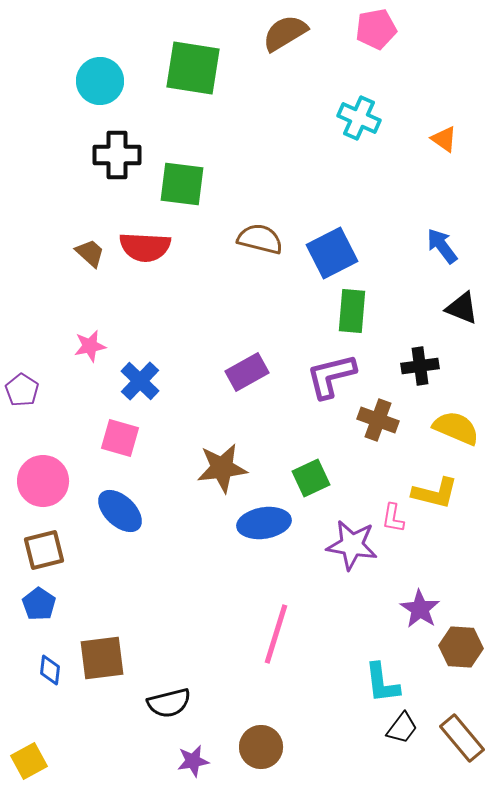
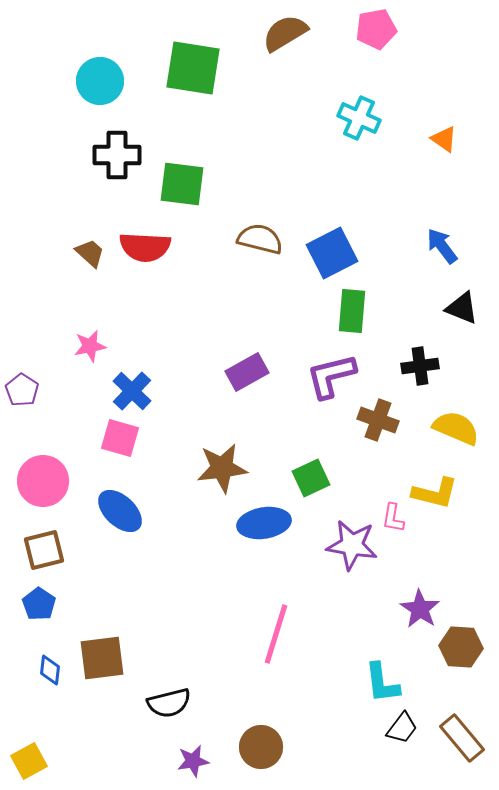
blue cross at (140, 381): moved 8 px left, 10 px down
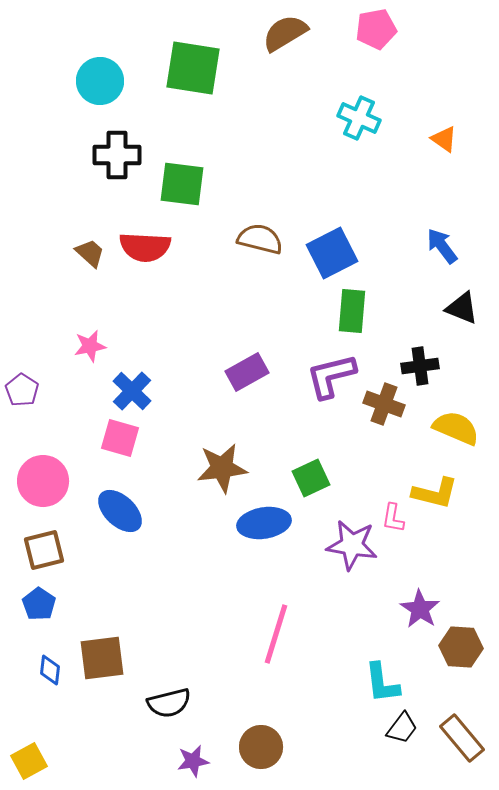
brown cross at (378, 420): moved 6 px right, 16 px up
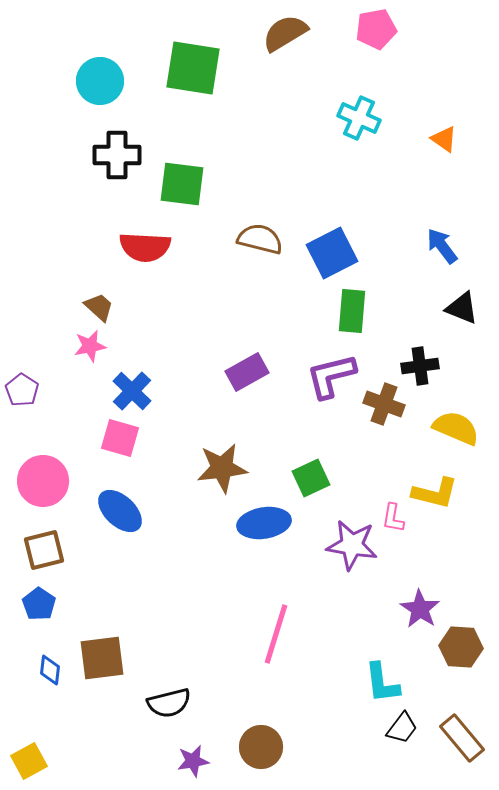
brown trapezoid at (90, 253): moved 9 px right, 54 px down
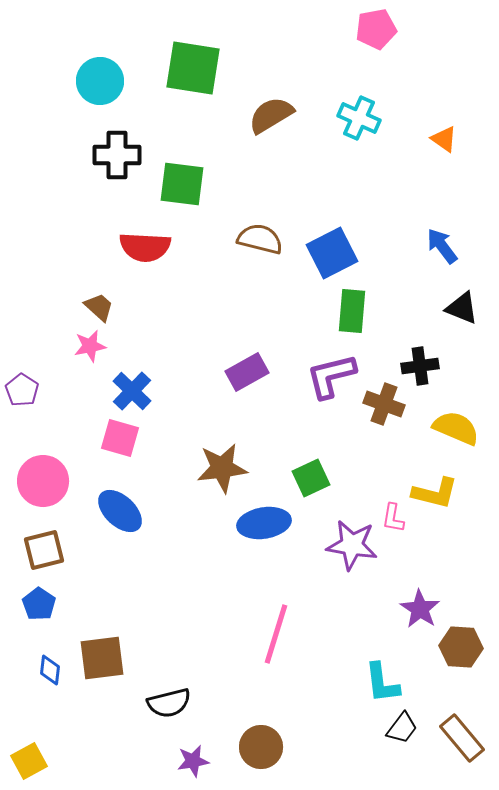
brown semicircle at (285, 33): moved 14 px left, 82 px down
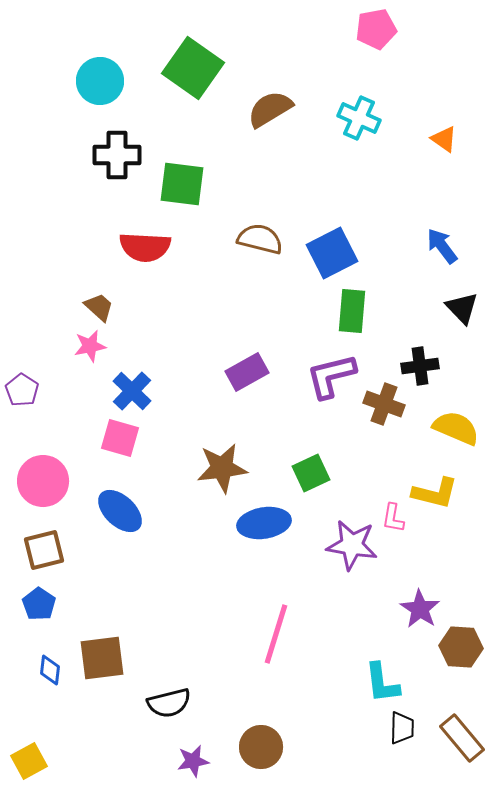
green square at (193, 68): rotated 26 degrees clockwise
brown semicircle at (271, 115): moved 1 px left, 6 px up
black triangle at (462, 308): rotated 24 degrees clockwise
green square at (311, 478): moved 5 px up
black trapezoid at (402, 728): rotated 36 degrees counterclockwise
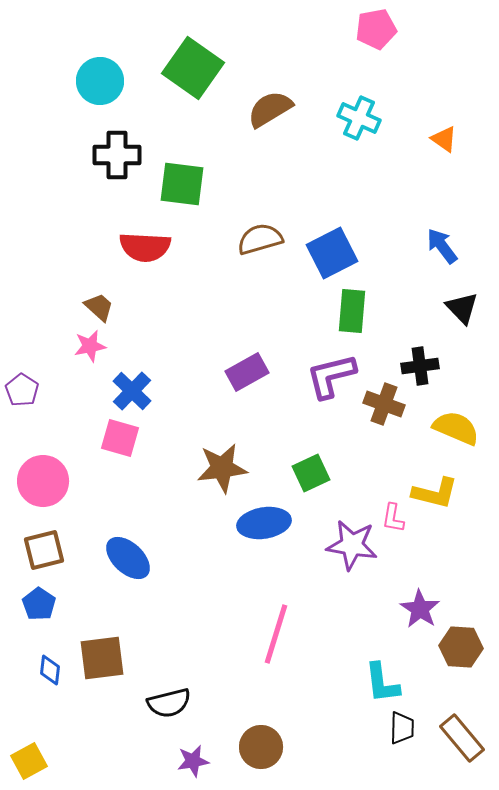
brown semicircle at (260, 239): rotated 30 degrees counterclockwise
blue ellipse at (120, 511): moved 8 px right, 47 px down
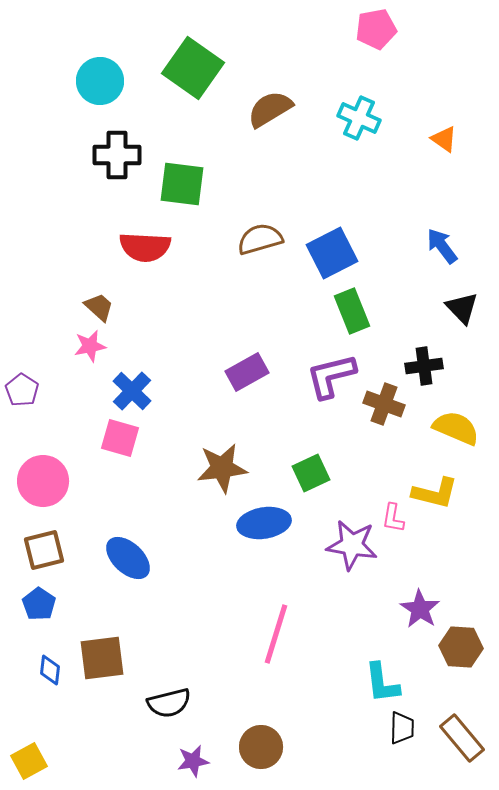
green rectangle at (352, 311): rotated 27 degrees counterclockwise
black cross at (420, 366): moved 4 px right
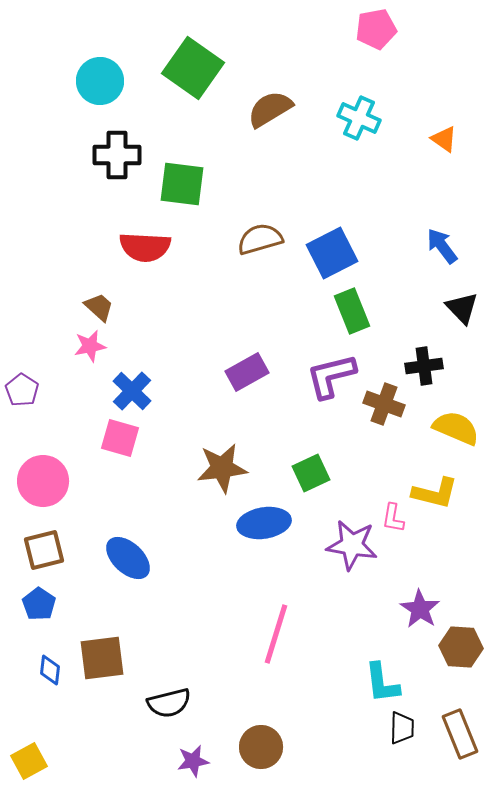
brown rectangle at (462, 738): moved 2 px left, 4 px up; rotated 18 degrees clockwise
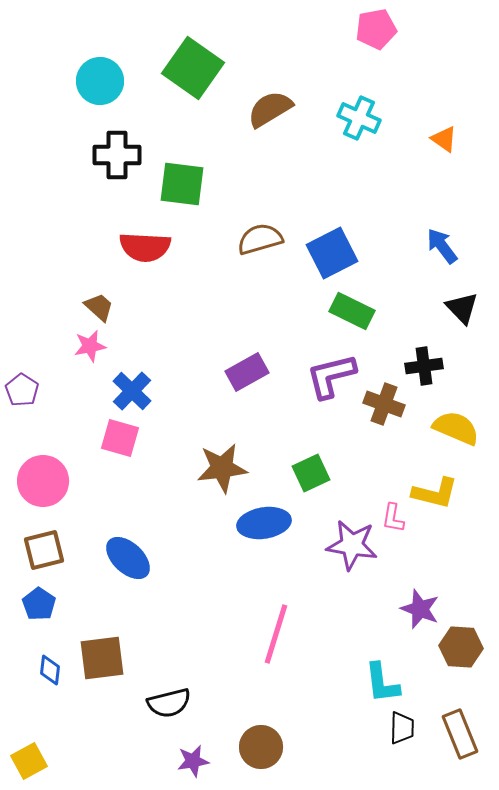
green rectangle at (352, 311): rotated 42 degrees counterclockwise
purple star at (420, 609): rotated 12 degrees counterclockwise
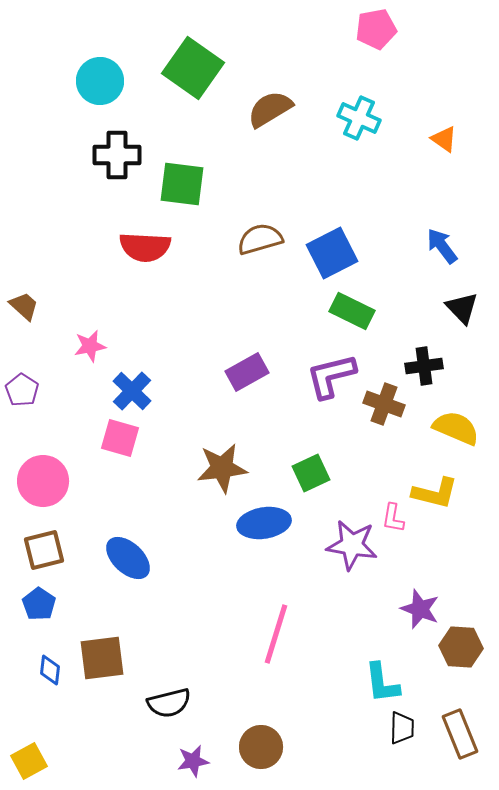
brown trapezoid at (99, 307): moved 75 px left, 1 px up
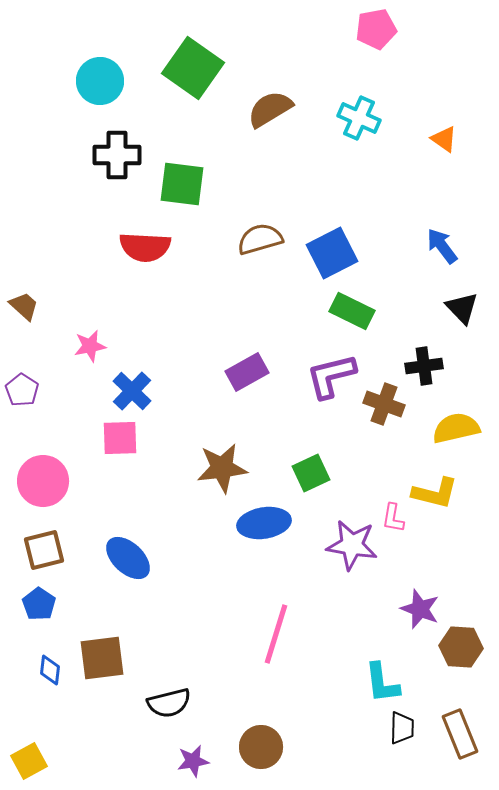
yellow semicircle at (456, 428): rotated 36 degrees counterclockwise
pink square at (120, 438): rotated 18 degrees counterclockwise
